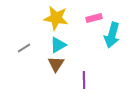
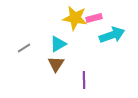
yellow star: moved 19 px right
cyan arrow: rotated 125 degrees counterclockwise
cyan triangle: moved 1 px up
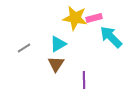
cyan arrow: moved 1 px left, 2 px down; rotated 115 degrees counterclockwise
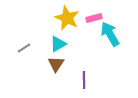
yellow star: moved 8 px left; rotated 15 degrees clockwise
cyan arrow: moved 1 px left, 3 px up; rotated 15 degrees clockwise
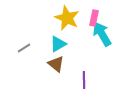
pink rectangle: rotated 63 degrees counterclockwise
cyan arrow: moved 8 px left
brown triangle: rotated 24 degrees counterclockwise
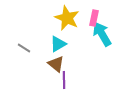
gray line: rotated 64 degrees clockwise
purple line: moved 20 px left
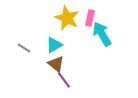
pink rectangle: moved 4 px left
cyan triangle: moved 4 px left, 1 px down
purple line: rotated 36 degrees counterclockwise
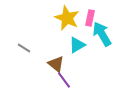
cyan triangle: moved 23 px right
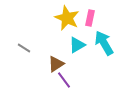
cyan arrow: moved 2 px right, 9 px down
brown triangle: rotated 48 degrees clockwise
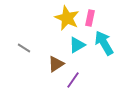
purple line: moved 9 px right; rotated 72 degrees clockwise
